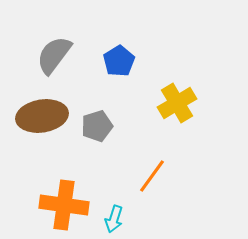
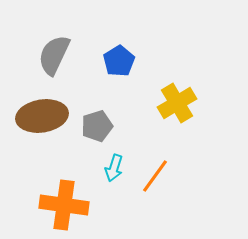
gray semicircle: rotated 12 degrees counterclockwise
orange line: moved 3 px right
cyan arrow: moved 51 px up
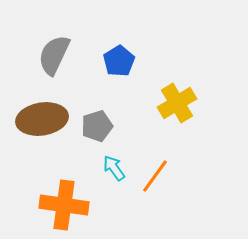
brown ellipse: moved 3 px down
cyan arrow: rotated 128 degrees clockwise
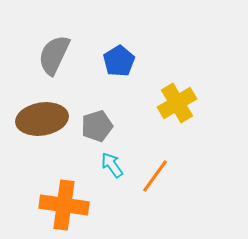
cyan arrow: moved 2 px left, 3 px up
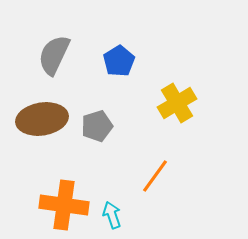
cyan arrow: moved 50 px down; rotated 16 degrees clockwise
